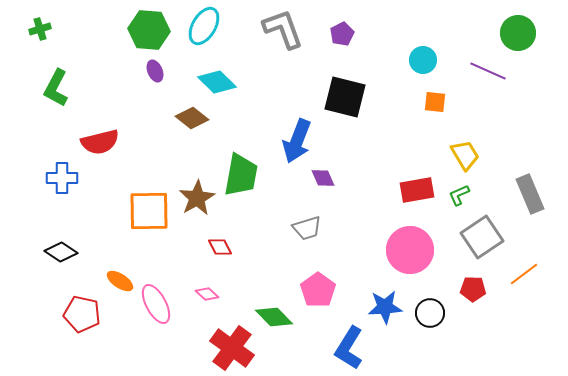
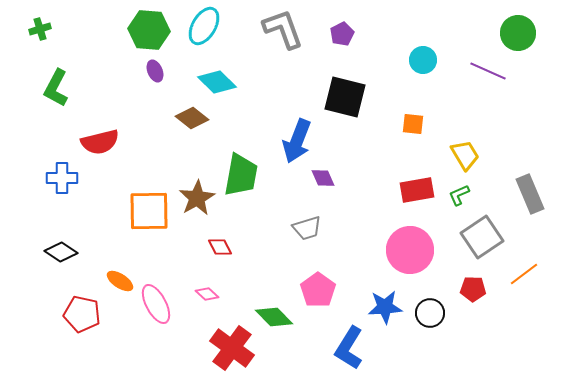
orange square at (435, 102): moved 22 px left, 22 px down
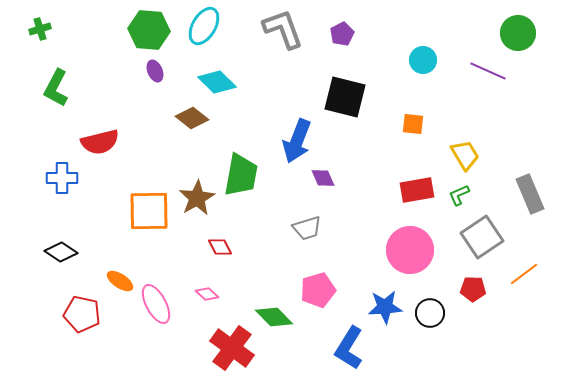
pink pentagon at (318, 290): rotated 20 degrees clockwise
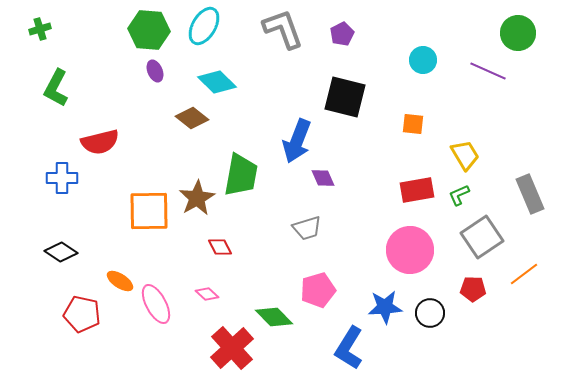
red cross at (232, 348): rotated 12 degrees clockwise
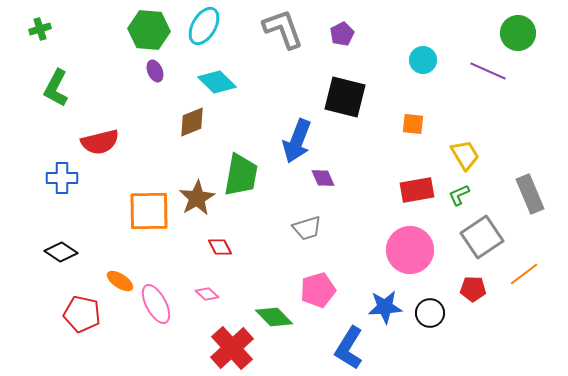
brown diamond at (192, 118): moved 4 px down; rotated 60 degrees counterclockwise
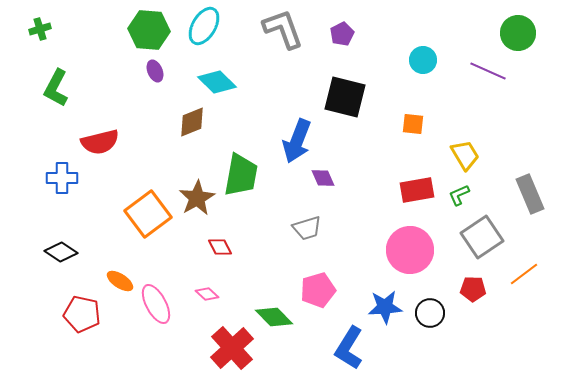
orange square at (149, 211): moved 1 px left, 3 px down; rotated 36 degrees counterclockwise
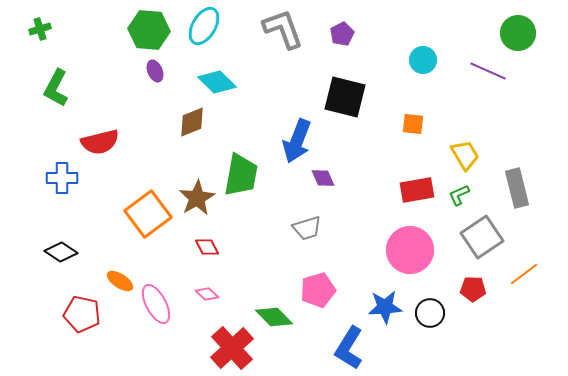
gray rectangle at (530, 194): moved 13 px left, 6 px up; rotated 9 degrees clockwise
red diamond at (220, 247): moved 13 px left
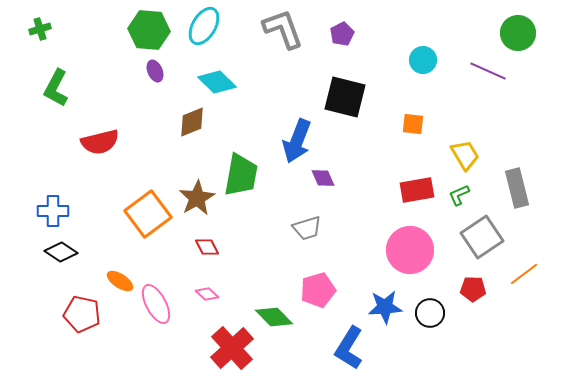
blue cross at (62, 178): moved 9 px left, 33 px down
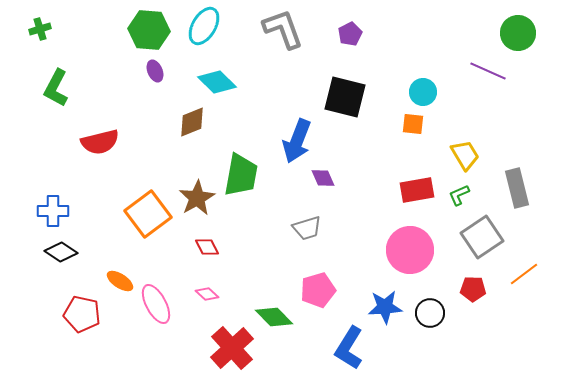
purple pentagon at (342, 34): moved 8 px right
cyan circle at (423, 60): moved 32 px down
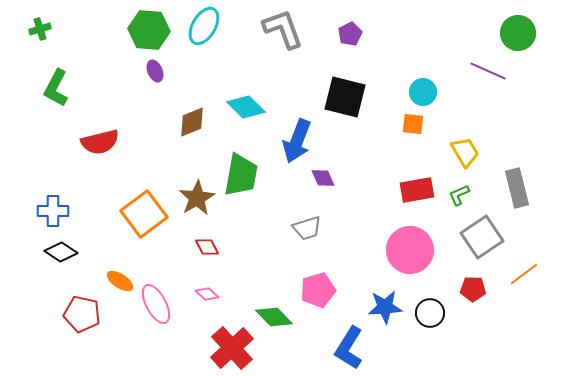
cyan diamond at (217, 82): moved 29 px right, 25 px down
yellow trapezoid at (465, 155): moved 3 px up
orange square at (148, 214): moved 4 px left
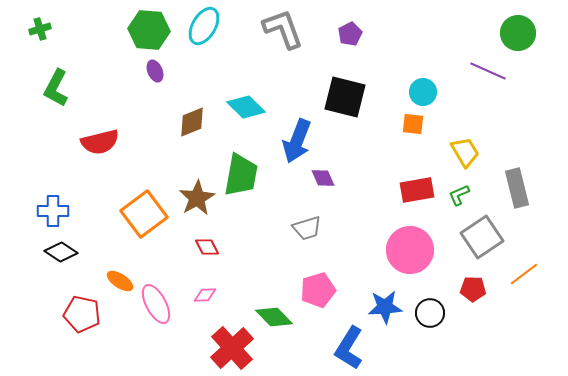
pink diamond at (207, 294): moved 2 px left, 1 px down; rotated 45 degrees counterclockwise
